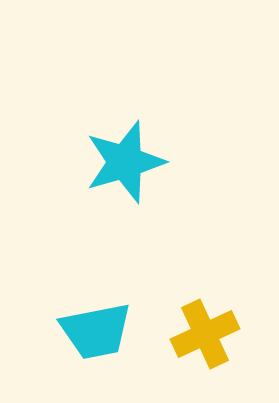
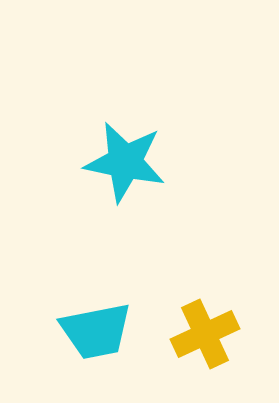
cyan star: rotated 28 degrees clockwise
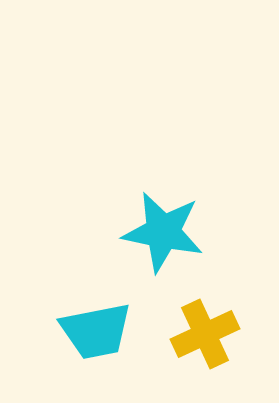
cyan star: moved 38 px right, 70 px down
